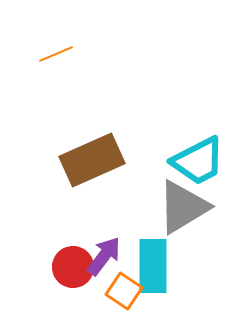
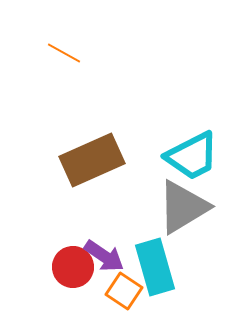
orange line: moved 8 px right, 1 px up; rotated 52 degrees clockwise
cyan trapezoid: moved 6 px left, 5 px up
purple arrow: rotated 87 degrees clockwise
cyan rectangle: moved 2 px right, 1 px down; rotated 16 degrees counterclockwise
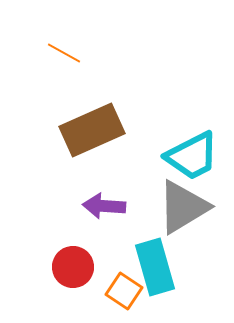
brown rectangle: moved 30 px up
purple arrow: moved 50 px up; rotated 150 degrees clockwise
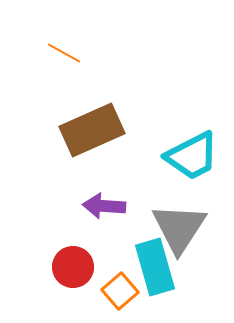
gray triangle: moved 4 px left, 21 px down; rotated 26 degrees counterclockwise
orange square: moved 4 px left; rotated 15 degrees clockwise
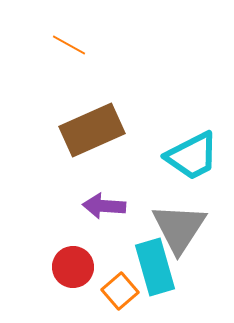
orange line: moved 5 px right, 8 px up
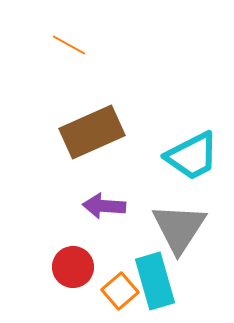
brown rectangle: moved 2 px down
cyan rectangle: moved 14 px down
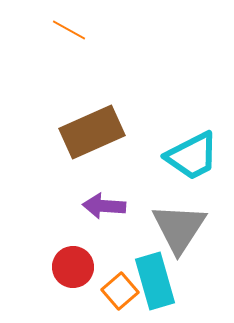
orange line: moved 15 px up
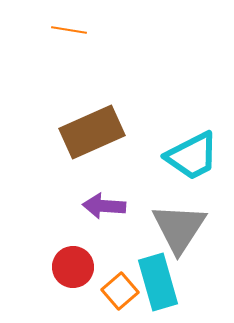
orange line: rotated 20 degrees counterclockwise
cyan rectangle: moved 3 px right, 1 px down
